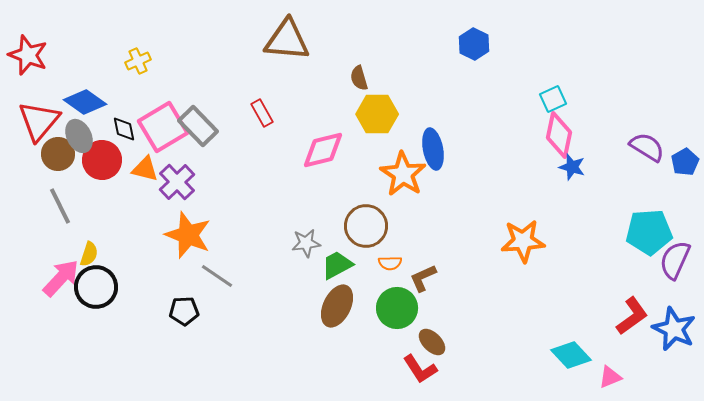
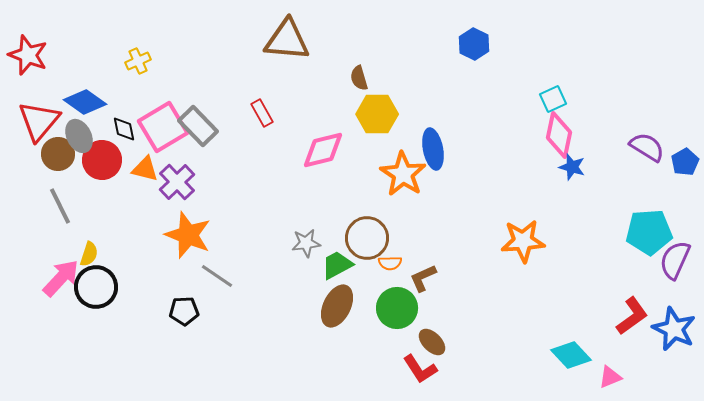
brown circle at (366, 226): moved 1 px right, 12 px down
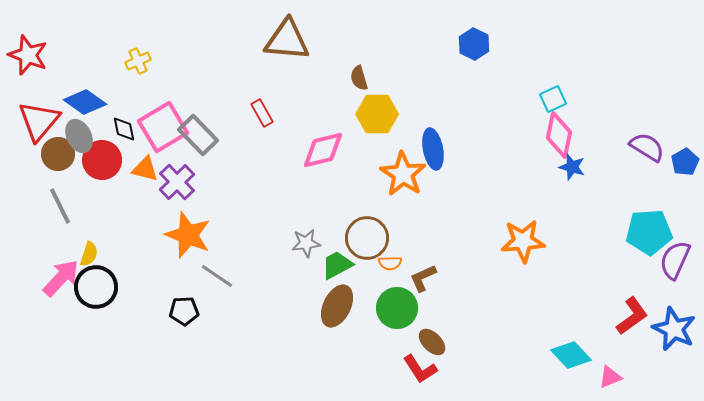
gray rectangle at (198, 126): moved 9 px down
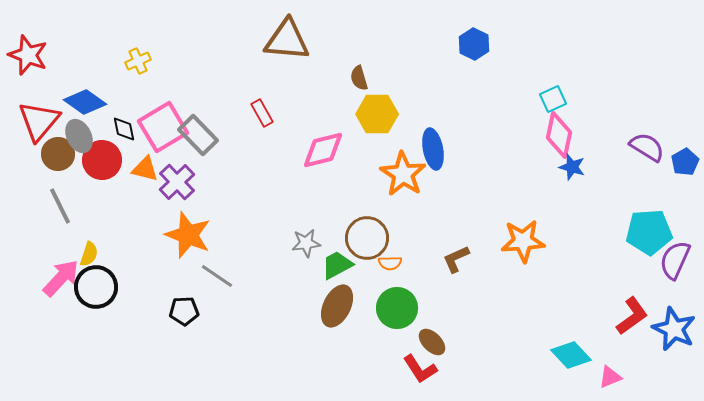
brown L-shape at (423, 278): moved 33 px right, 19 px up
